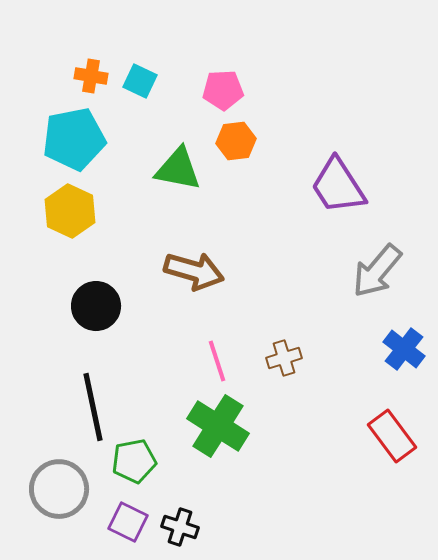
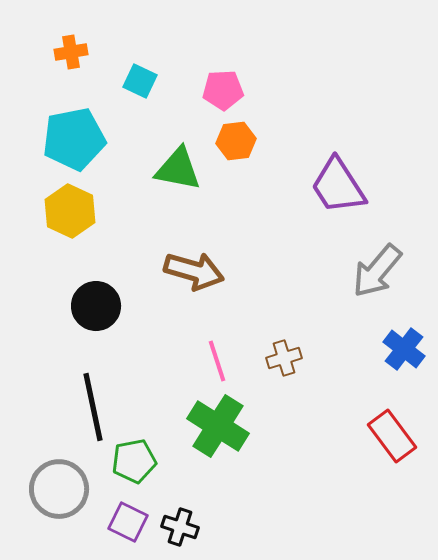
orange cross: moved 20 px left, 24 px up; rotated 20 degrees counterclockwise
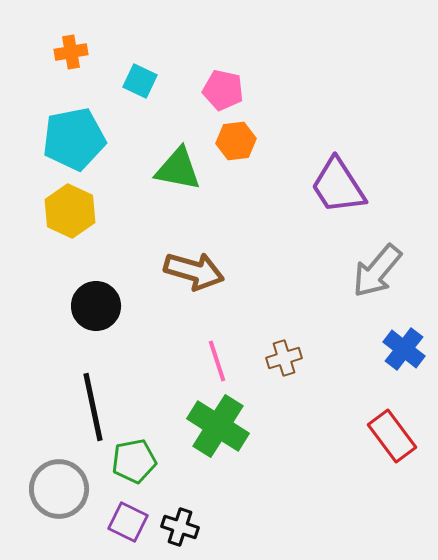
pink pentagon: rotated 15 degrees clockwise
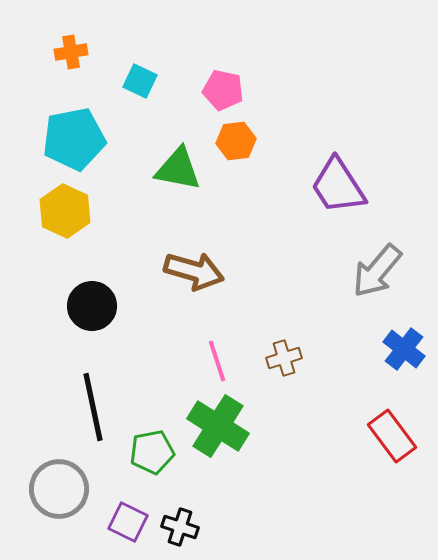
yellow hexagon: moved 5 px left
black circle: moved 4 px left
green pentagon: moved 18 px right, 9 px up
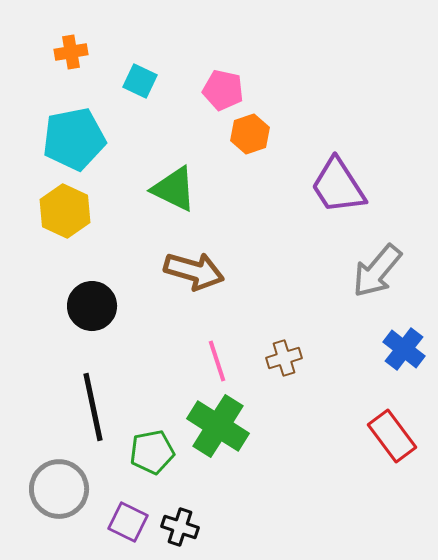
orange hexagon: moved 14 px right, 7 px up; rotated 12 degrees counterclockwise
green triangle: moved 4 px left, 20 px down; rotated 15 degrees clockwise
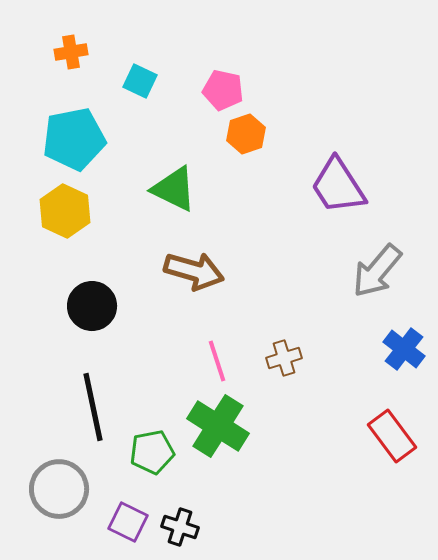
orange hexagon: moved 4 px left
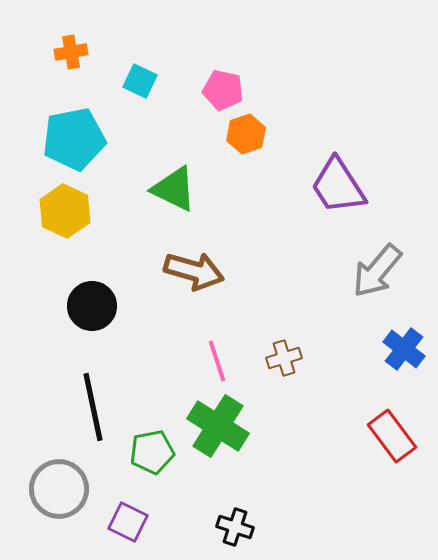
black cross: moved 55 px right
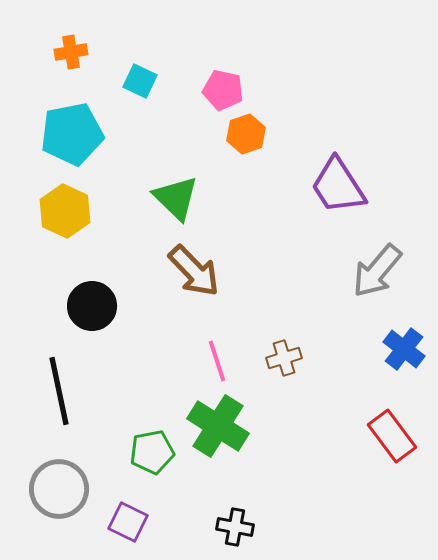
cyan pentagon: moved 2 px left, 5 px up
green triangle: moved 2 px right, 9 px down; rotated 18 degrees clockwise
brown arrow: rotated 30 degrees clockwise
black line: moved 34 px left, 16 px up
black cross: rotated 9 degrees counterclockwise
